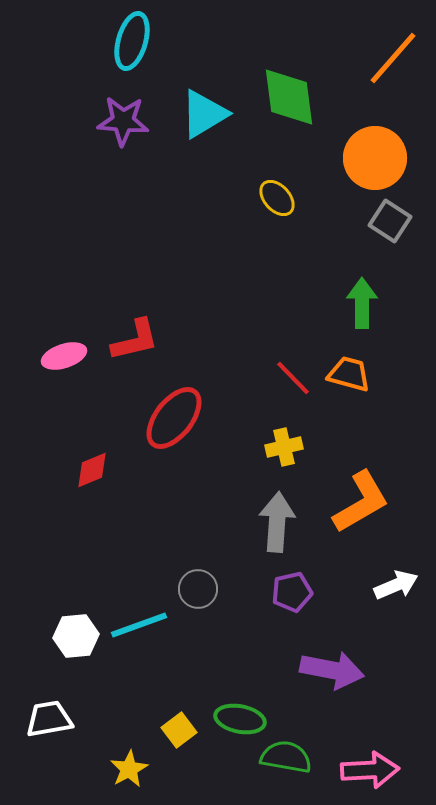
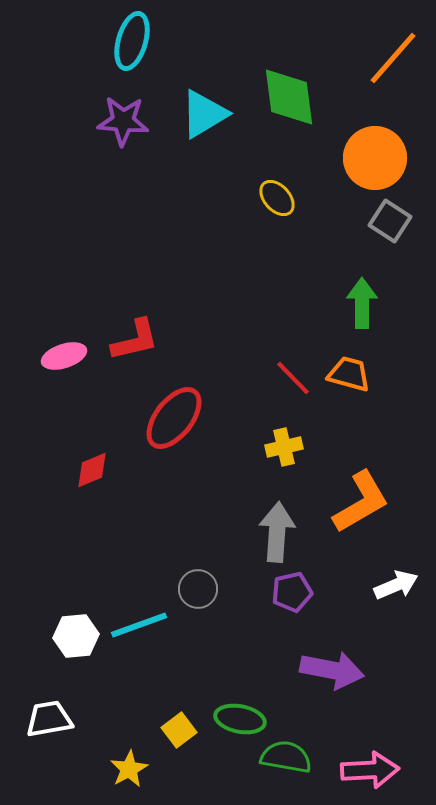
gray arrow: moved 10 px down
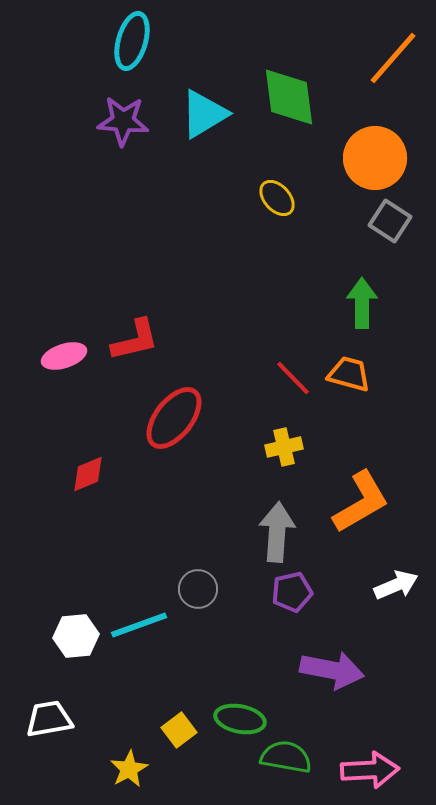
red diamond: moved 4 px left, 4 px down
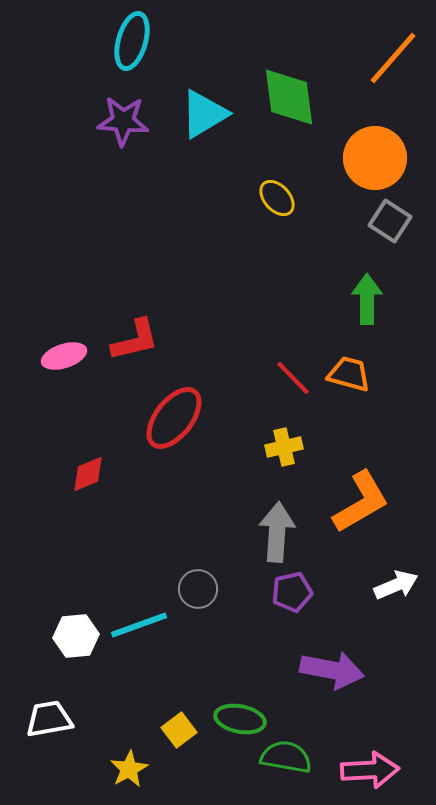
green arrow: moved 5 px right, 4 px up
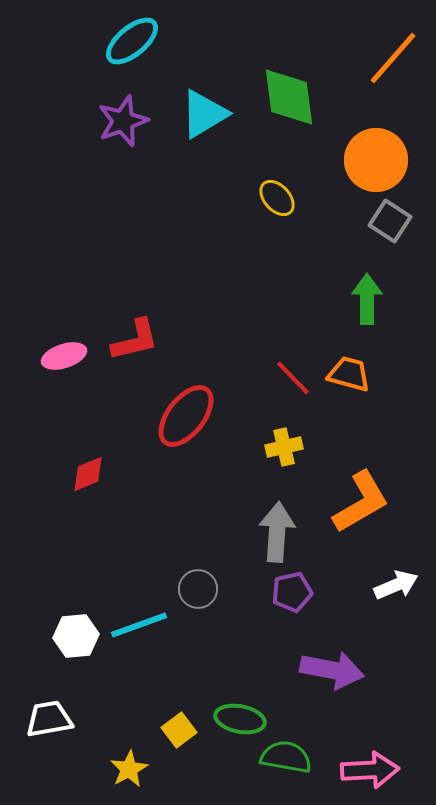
cyan ellipse: rotated 34 degrees clockwise
purple star: rotated 24 degrees counterclockwise
orange circle: moved 1 px right, 2 px down
red ellipse: moved 12 px right, 2 px up
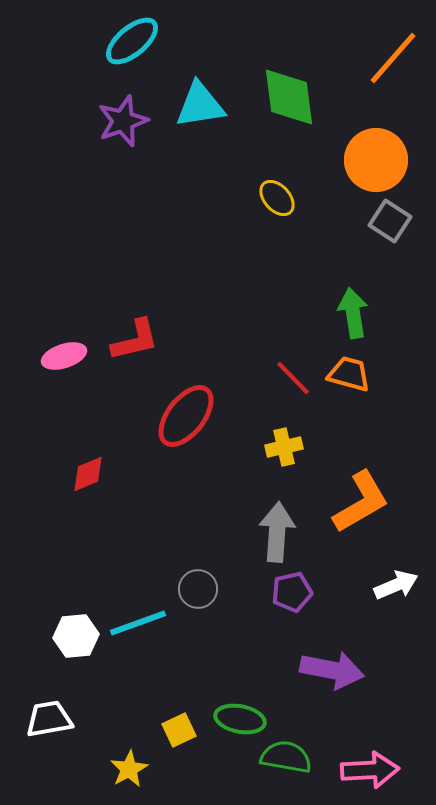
cyan triangle: moved 4 px left, 9 px up; rotated 22 degrees clockwise
green arrow: moved 14 px left, 14 px down; rotated 9 degrees counterclockwise
cyan line: moved 1 px left, 2 px up
yellow square: rotated 12 degrees clockwise
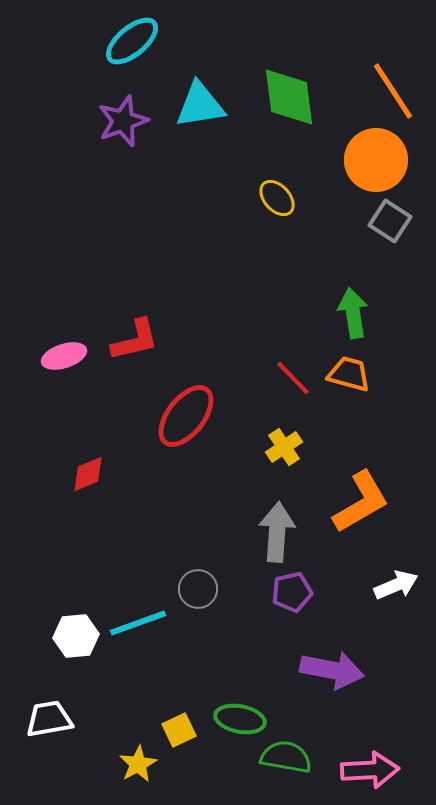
orange line: moved 33 px down; rotated 74 degrees counterclockwise
yellow cross: rotated 21 degrees counterclockwise
yellow star: moved 9 px right, 5 px up
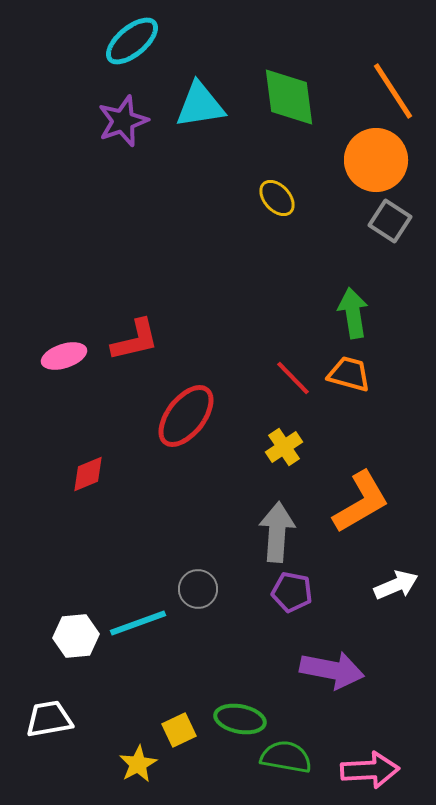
purple pentagon: rotated 24 degrees clockwise
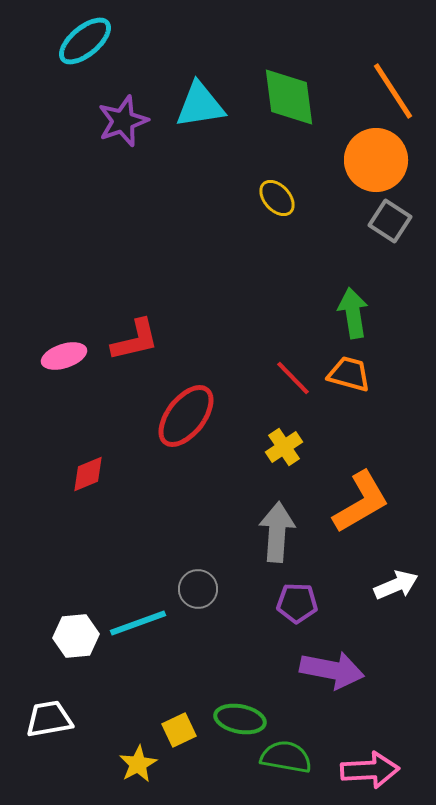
cyan ellipse: moved 47 px left
purple pentagon: moved 5 px right, 11 px down; rotated 9 degrees counterclockwise
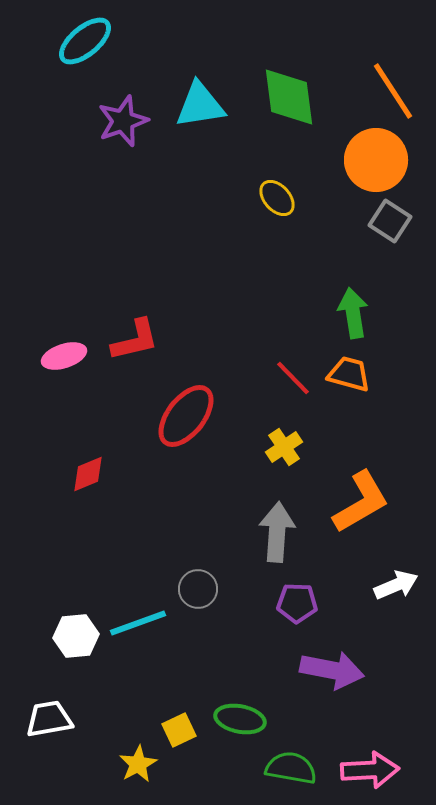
green semicircle: moved 5 px right, 11 px down
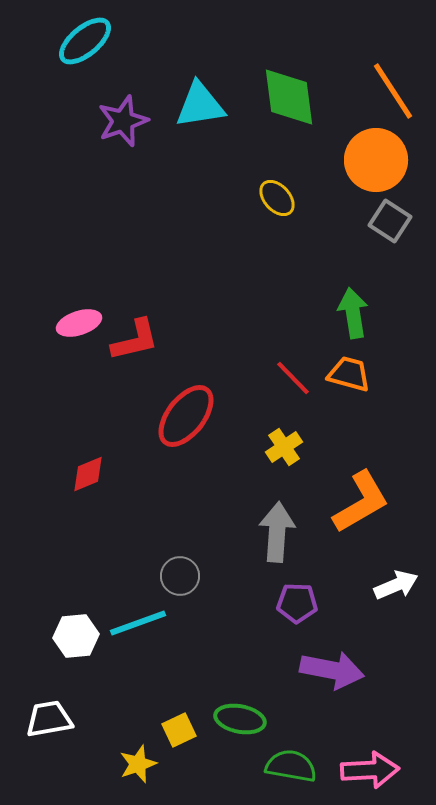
pink ellipse: moved 15 px right, 33 px up
gray circle: moved 18 px left, 13 px up
yellow star: rotated 9 degrees clockwise
green semicircle: moved 2 px up
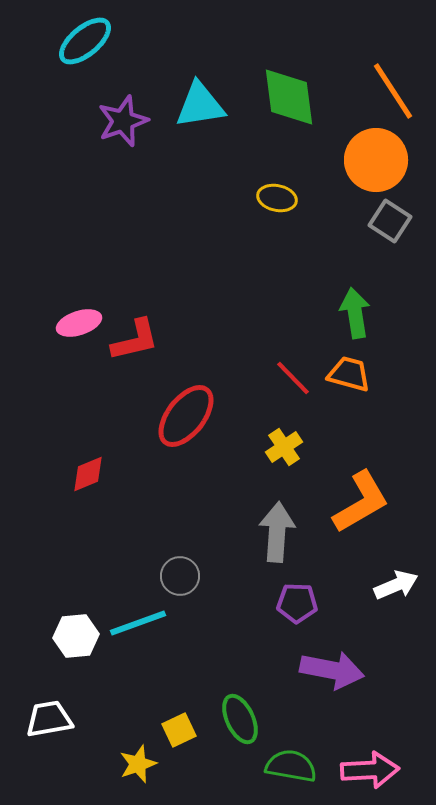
yellow ellipse: rotated 36 degrees counterclockwise
green arrow: moved 2 px right
green ellipse: rotated 54 degrees clockwise
